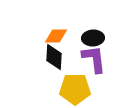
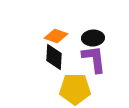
orange diamond: rotated 20 degrees clockwise
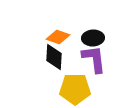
orange diamond: moved 2 px right, 1 px down
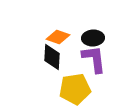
black diamond: moved 2 px left
yellow pentagon: rotated 8 degrees counterclockwise
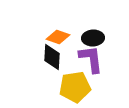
purple L-shape: moved 3 px left
yellow pentagon: moved 2 px up
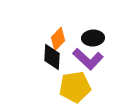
orange diamond: moved 2 px down; rotated 65 degrees counterclockwise
purple L-shape: moved 3 px left; rotated 140 degrees clockwise
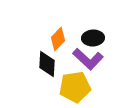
black diamond: moved 5 px left, 7 px down
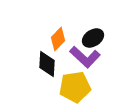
black ellipse: rotated 30 degrees counterclockwise
purple L-shape: moved 3 px left, 2 px up
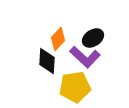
black diamond: moved 3 px up
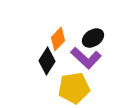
purple L-shape: moved 1 px right, 1 px down
black diamond: rotated 28 degrees clockwise
yellow pentagon: moved 1 px left, 1 px down
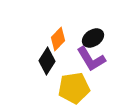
purple L-shape: moved 5 px right, 1 px down; rotated 16 degrees clockwise
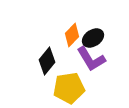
orange diamond: moved 14 px right, 4 px up
black diamond: rotated 8 degrees clockwise
yellow pentagon: moved 5 px left
